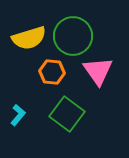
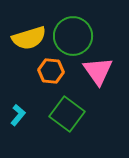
orange hexagon: moved 1 px left, 1 px up
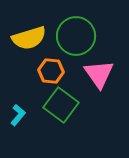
green circle: moved 3 px right
pink triangle: moved 1 px right, 3 px down
green square: moved 6 px left, 9 px up
